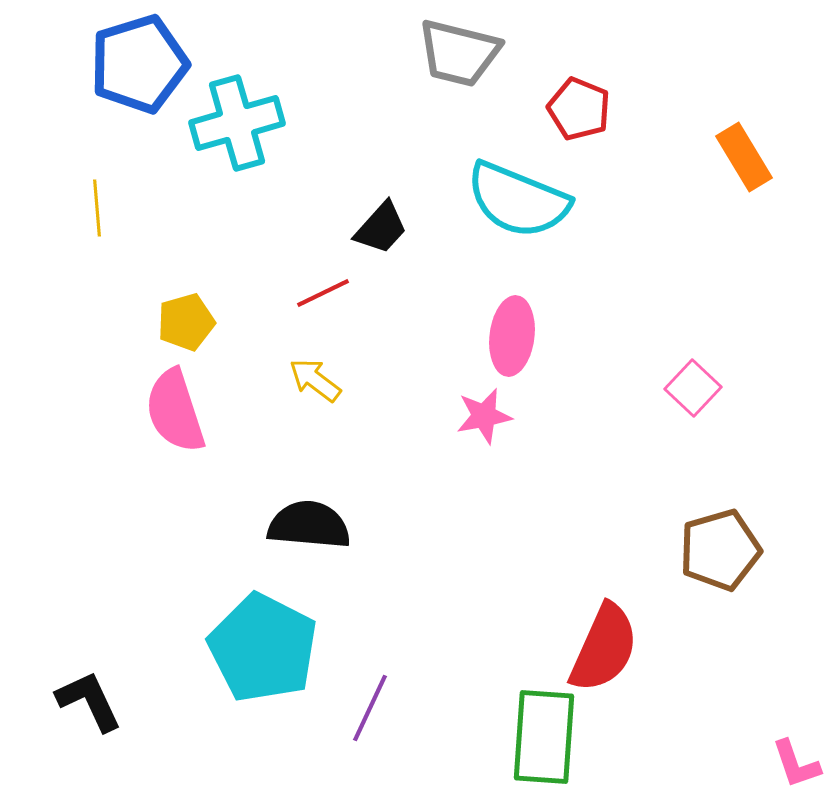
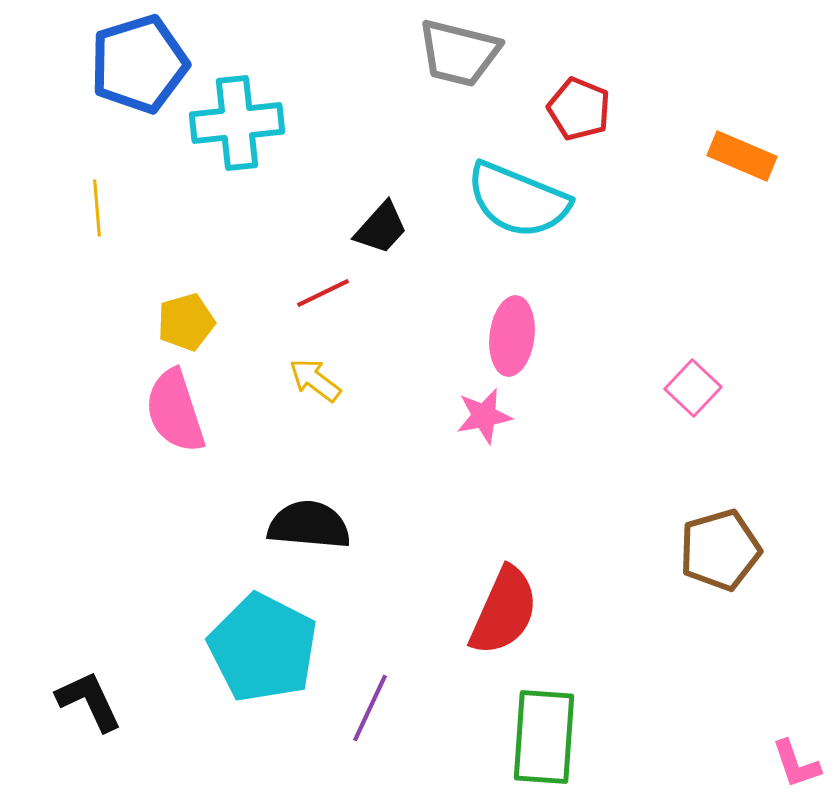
cyan cross: rotated 10 degrees clockwise
orange rectangle: moved 2 px left, 1 px up; rotated 36 degrees counterclockwise
red semicircle: moved 100 px left, 37 px up
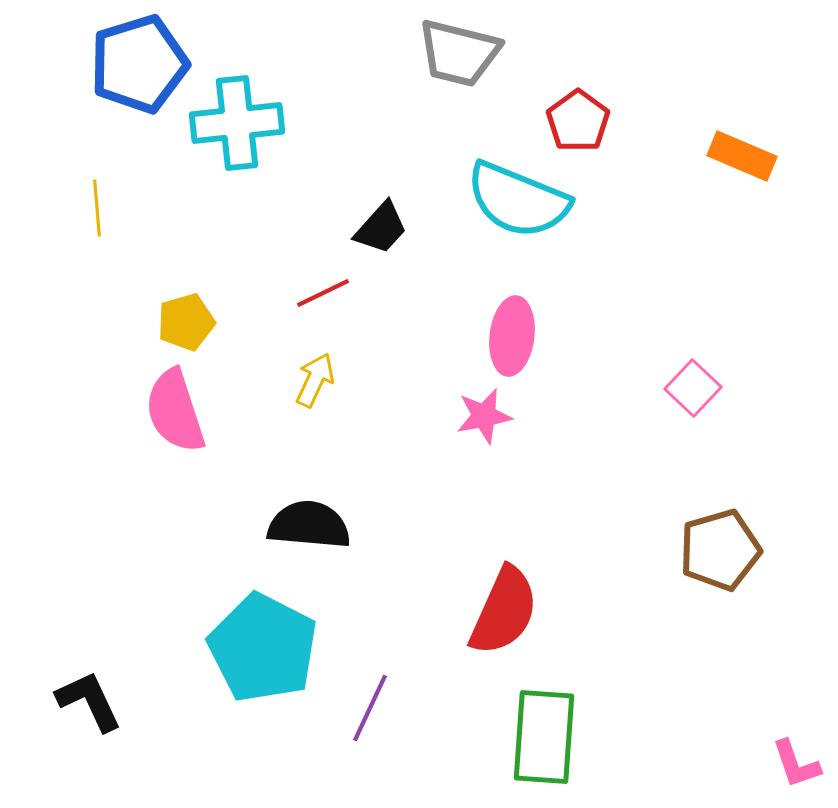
red pentagon: moved 1 px left, 12 px down; rotated 14 degrees clockwise
yellow arrow: rotated 78 degrees clockwise
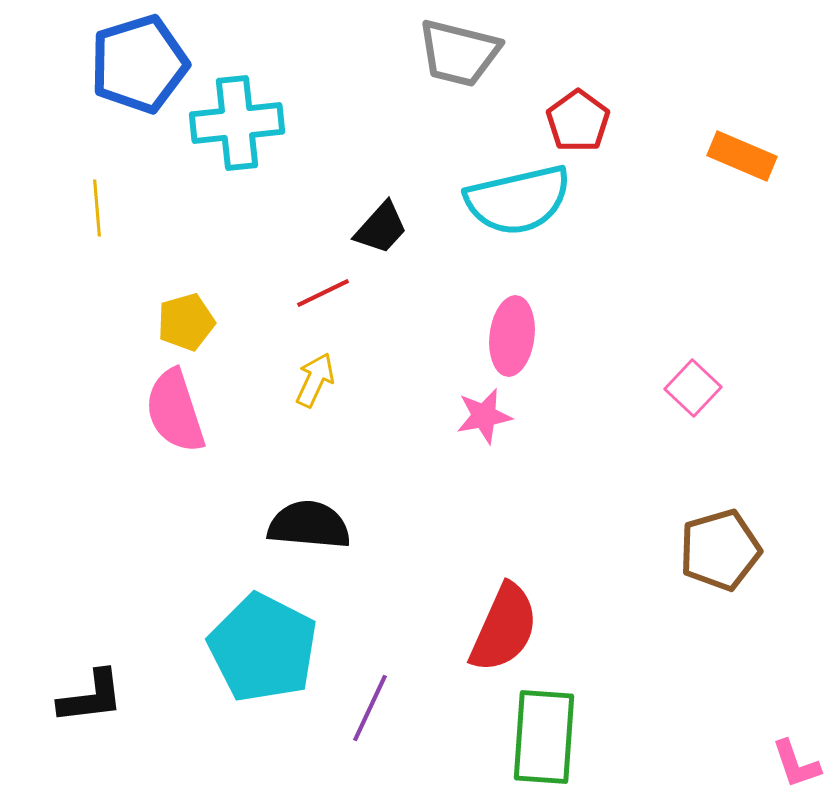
cyan semicircle: rotated 35 degrees counterclockwise
red semicircle: moved 17 px down
black L-shape: moved 2 px right, 4 px up; rotated 108 degrees clockwise
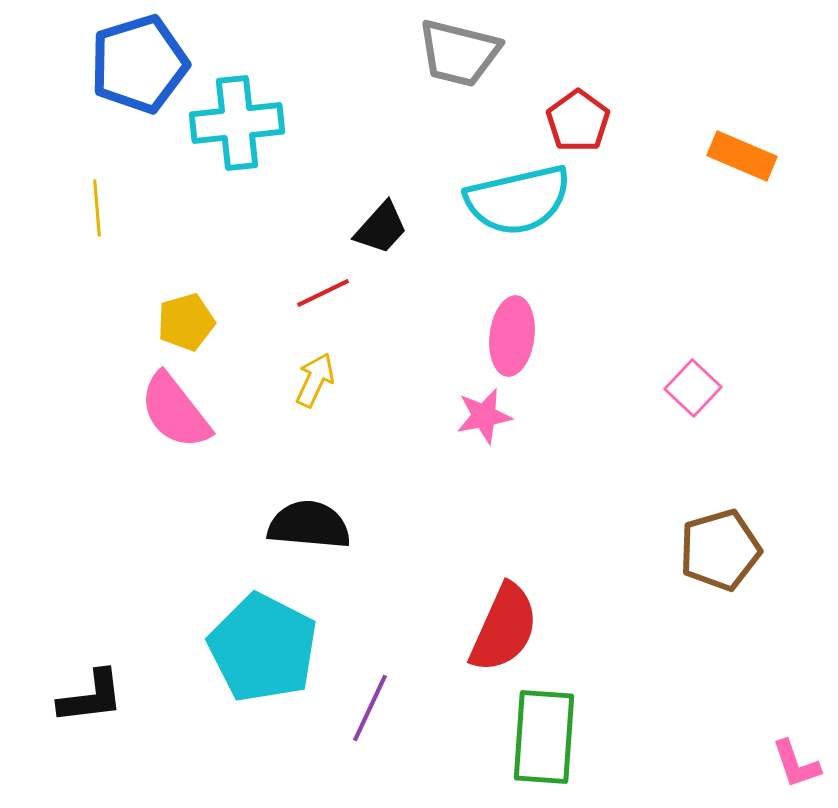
pink semicircle: rotated 20 degrees counterclockwise
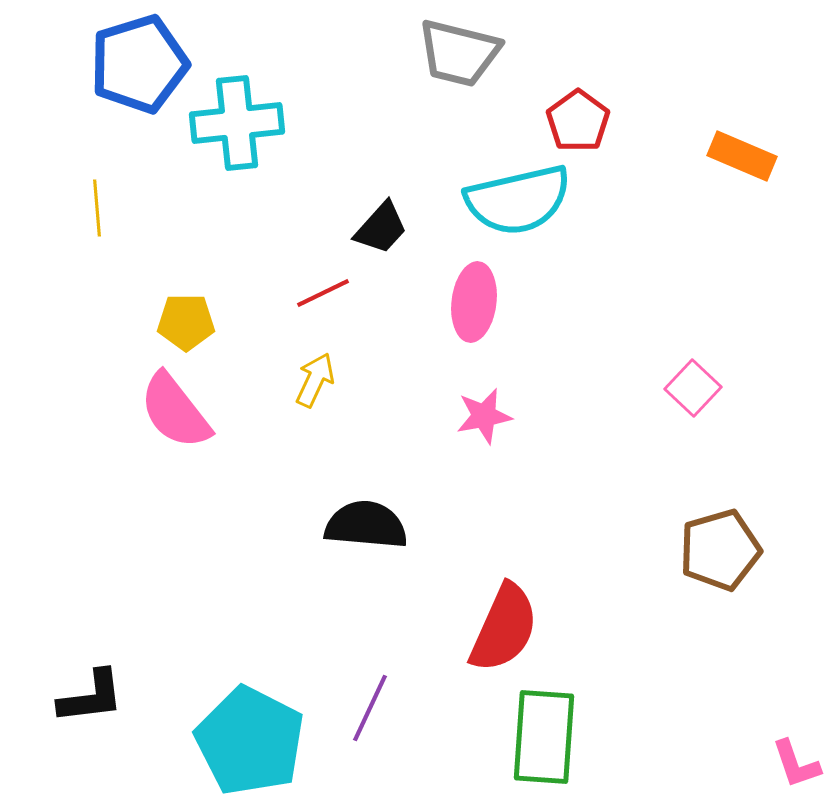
yellow pentagon: rotated 16 degrees clockwise
pink ellipse: moved 38 px left, 34 px up
black semicircle: moved 57 px right
cyan pentagon: moved 13 px left, 93 px down
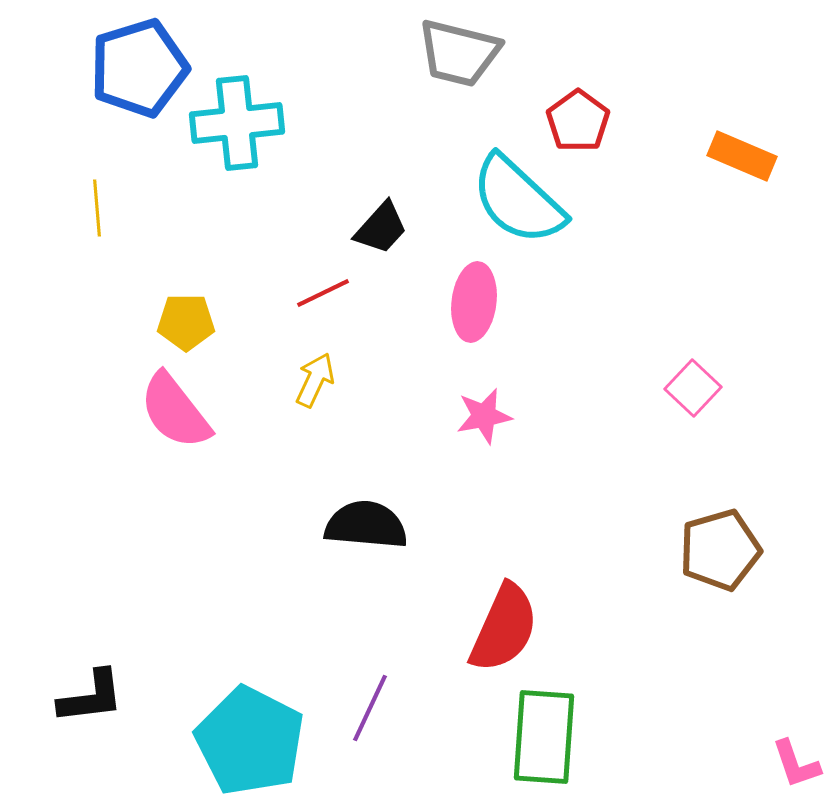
blue pentagon: moved 4 px down
cyan semicircle: rotated 56 degrees clockwise
